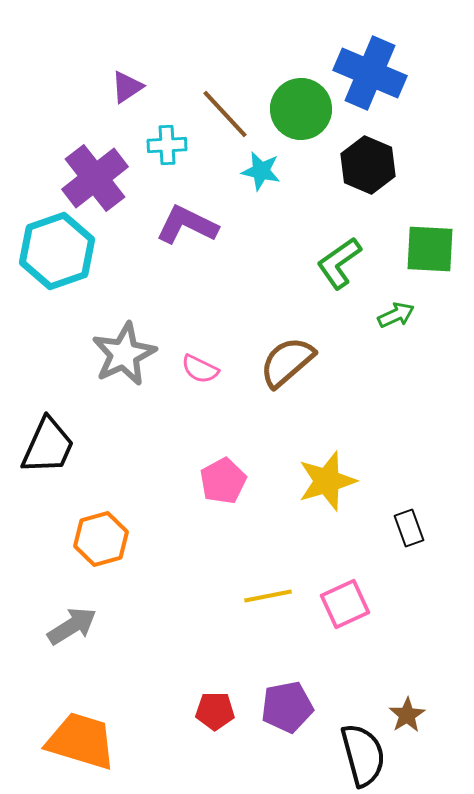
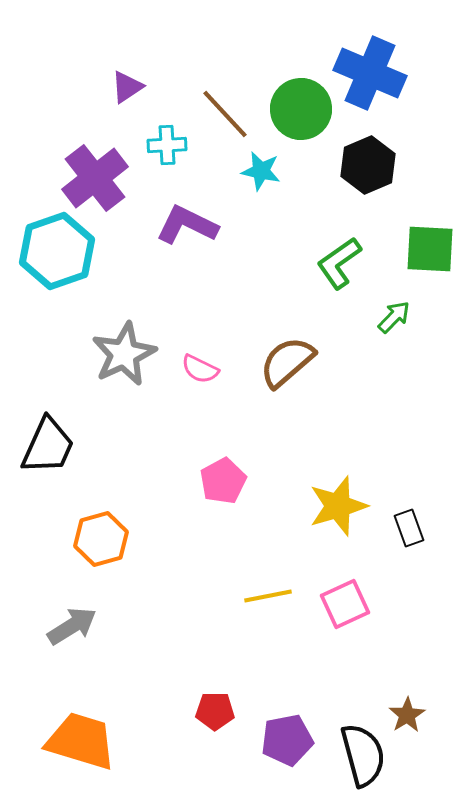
black hexagon: rotated 14 degrees clockwise
green arrow: moved 2 px left, 2 px down; rotated 21 degrees counterclockwise
yellow star: moved 11 px right, 25 px down
purple pentagon: moved 33 px down
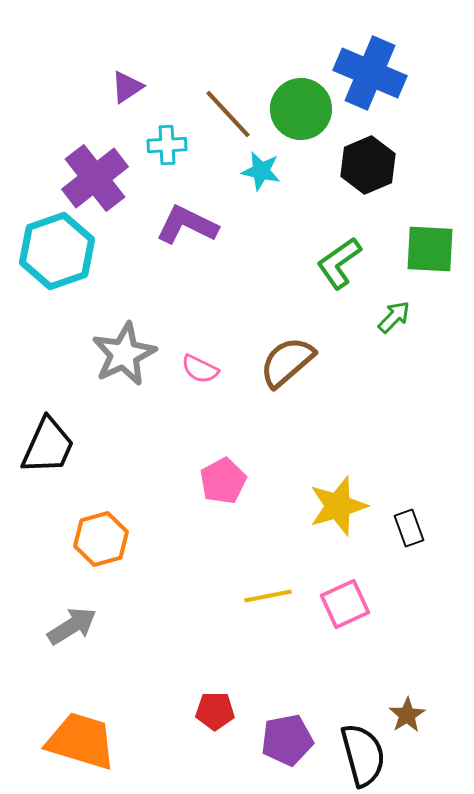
brown line: moved 3 px right
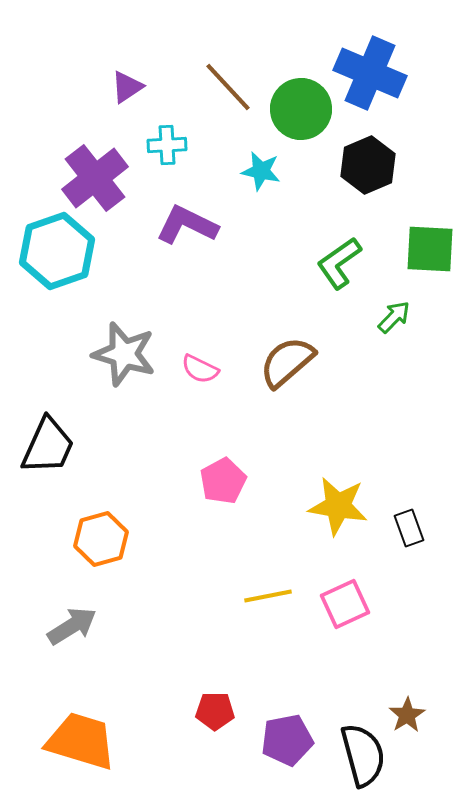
brown line: moved 27 px up
gray star: rotated 30 degrees counterclockwise
yellow star: rotated 26 degrees clockwise
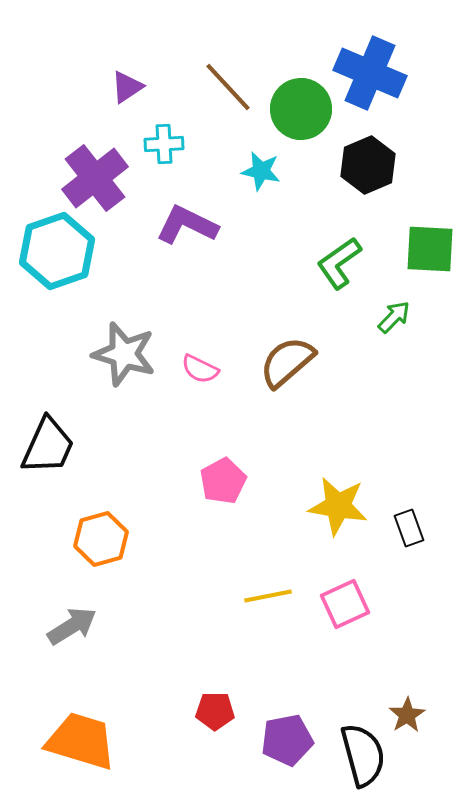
cyan cross: moved 3 px left, 1 px up
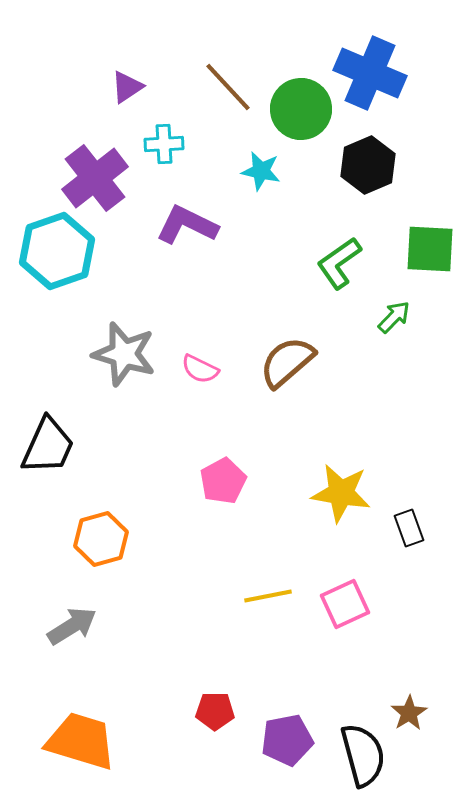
yellow star: moved 3 px right, 13 px up
brown star: moved 2 px right, 2 px up
